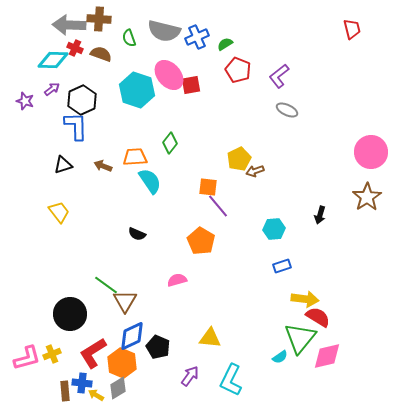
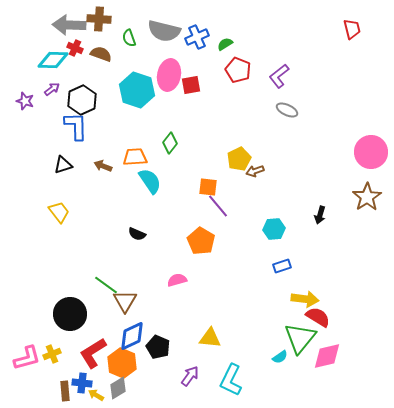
pink ellipse at (169, 75): rotated 52 degrees clockwise
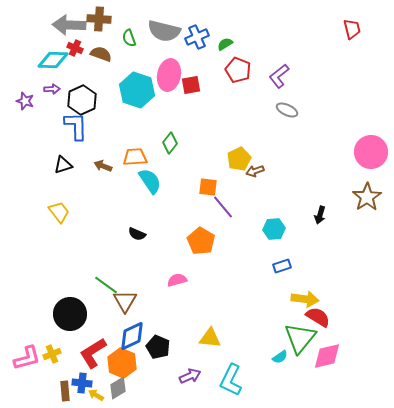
purple arrow at (52, 89): rotated 35 degrees clockwise
purple line at (218, 206): moved 5 px right, 1 px down
purple arrow at (190, 376): rotated 30 degrees clockwise
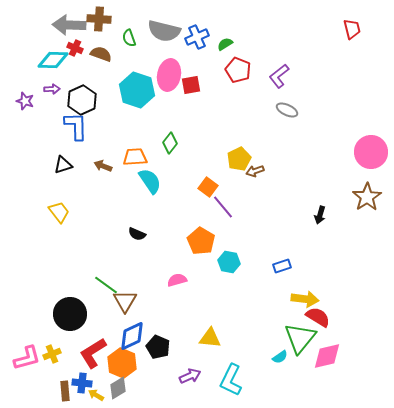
orange square at (208, 187): rotated 30 degrees clockwise
cyan hexagon at (274, 229): moved 45 px left, 33 px down; rotated 15 degrees clockwise
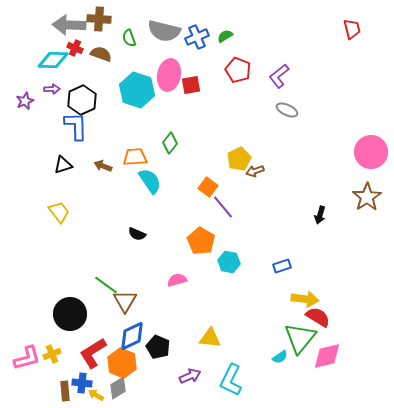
green semicircle at (225, 44): moved 8 px up
purple star at (25, 101): rotated 30 degrees clockwise
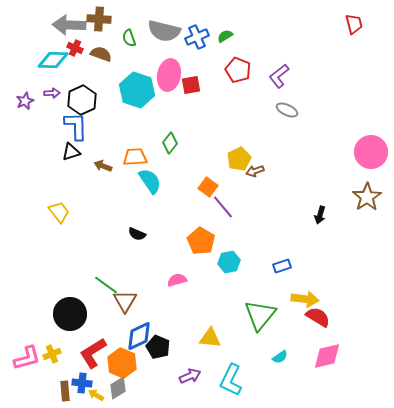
red trapezoid at (352, 29): moved 2 px right, 5 px up
purple arrow at (52, 89): moved 4 px down
black triangle at (63, 165): moved 8 px right, 13 px up
cyan hexagon at (229, 262): rotated 20 degrees counterclockwise
blue diamond at (132, 336): moved 7 px right
green triangle at (300, 338): moved 40 px left, 23 px up
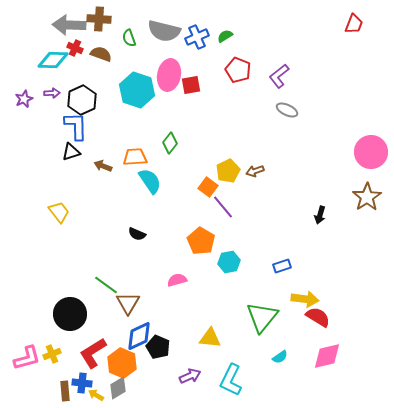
red trapezoid at (354, 24): rotated 35 degrees clockwise
purple star at (25, 101): moved 1 px left, 2 px up
yellow pentagon at (239, 159): moved 11 px left, 12 px down
brown triangle at (125, 301): moved 3 px right, 2 px down
green triangle at (260, 315): moved 2 px right, 2 px down
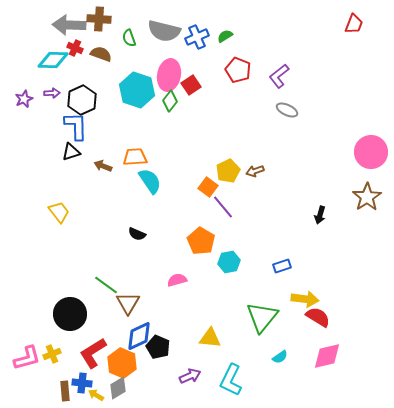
red square at (191, 85): rotated 24 degrees counterclockwise
green diamond at (170, 143): moved 42 px up
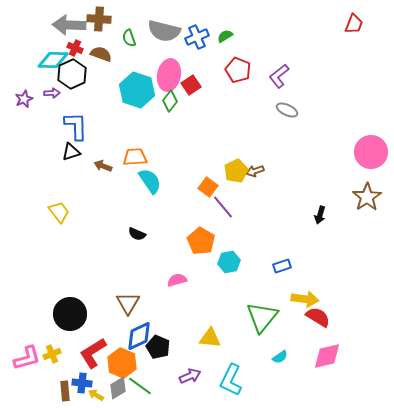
black hexagon at (82, 100): moved 10 px left, 26 px up
yellow pentagon at (228, 171): moved 8 px right
green line at (106, 285): moved 34 px right, 101 px down
